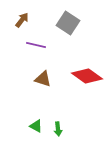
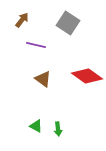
brown triangle: rotated 18 degrees clockwise
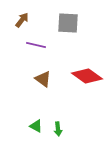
gray square: rotated 30 degrees counterclockwise
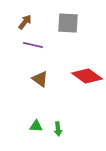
brown arrow: moved 3 px right, 2 px down
purple line: moved 3 px left
brown triangle: moved 3 px left
green triangle: rotated 24 degrees counterclockwise
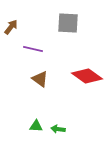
brown arrow: moved 14 px left, 5 px down
purple line: moved 4 px down
green arrow: rotated 104 degrees clockwise
